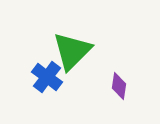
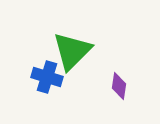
blue cross: rotated 20 degrees counterclockwise
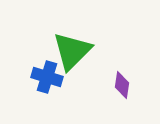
purple diamond: moved 3 px right, 1 px up
